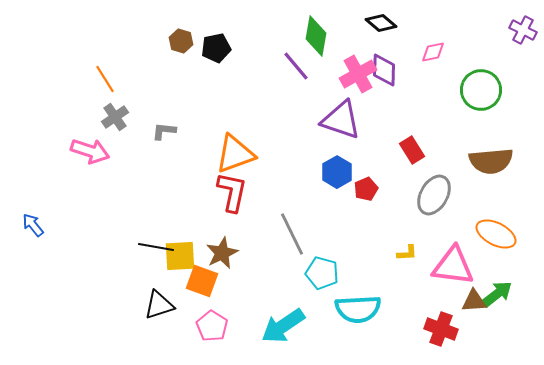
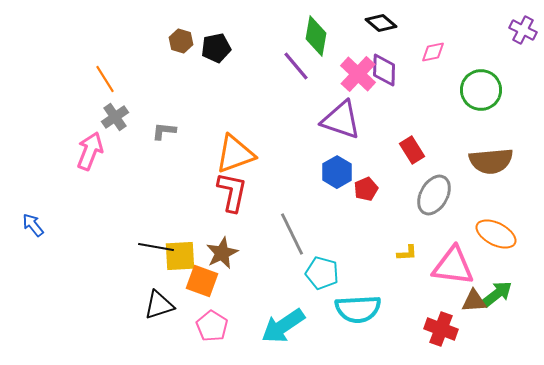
pink cross: rotated 18 degrees counterclockwise
pink arrow: rotated 87 degrees counterclockwise
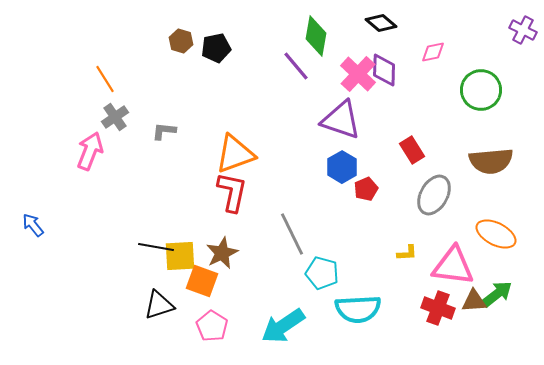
blue hexagon: moved 5 px right, 5 px up
red cross: moved 3 px left, 21 px up
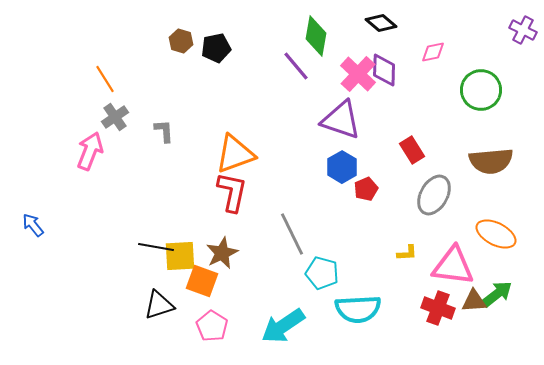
gray L-shape: rotated 80 degrees clockwise
